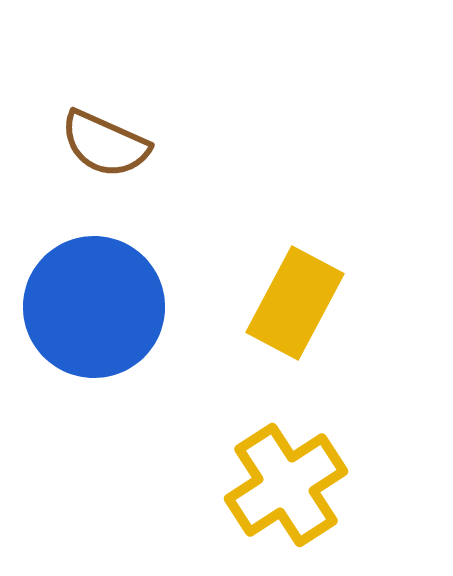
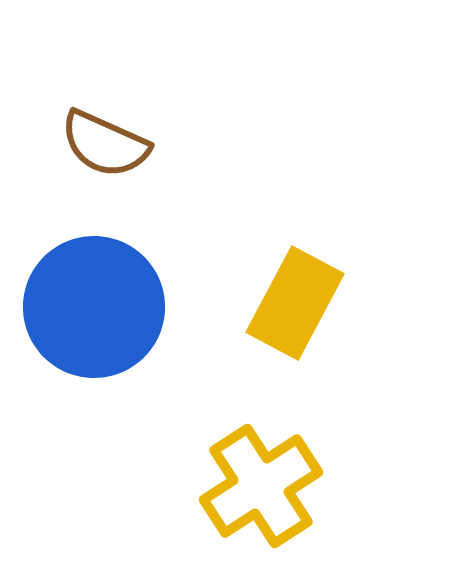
yellow cross: moved 25 px left, 1 px down
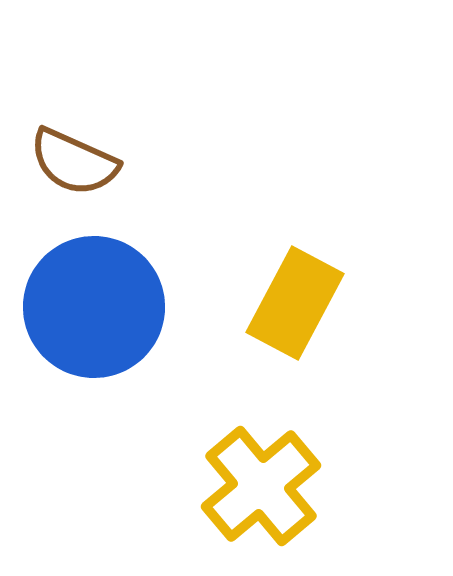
brown semicircle: moved 31 px left, 18 px down
yellow cross: rotated 7 degrees counterclockwise
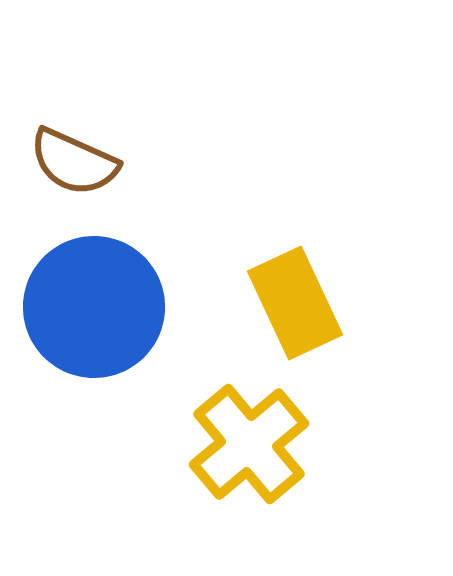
yellow rectangle: rotated 53 degrees counterclockwise
yellow cross: moved 12 px left, 42 px up
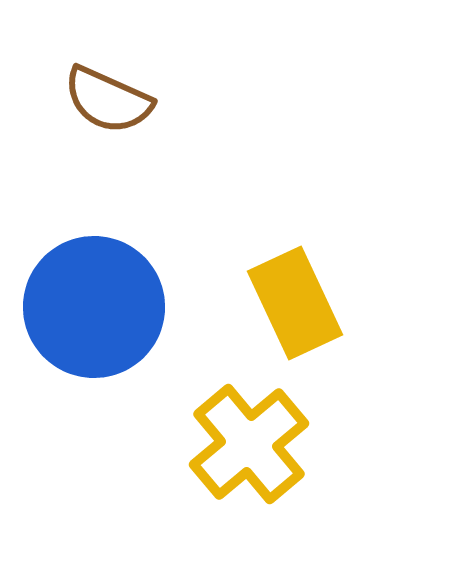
brown semicircle: moved 34 px right, 62 px up
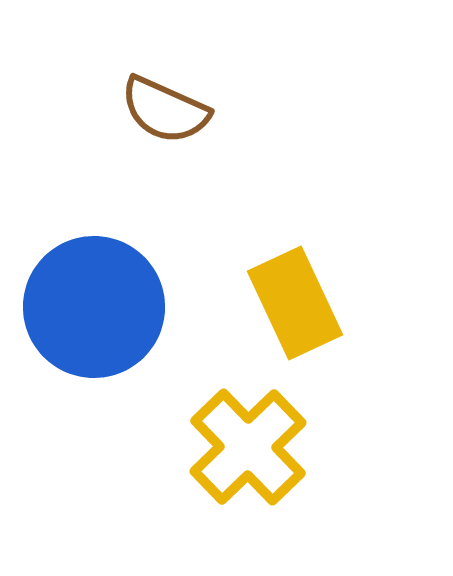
brown semicircle: moved 57 px right, 10 px down
yellow cross: moved 1 px left, 3 px down; rotated 4 degrees counterclockwise
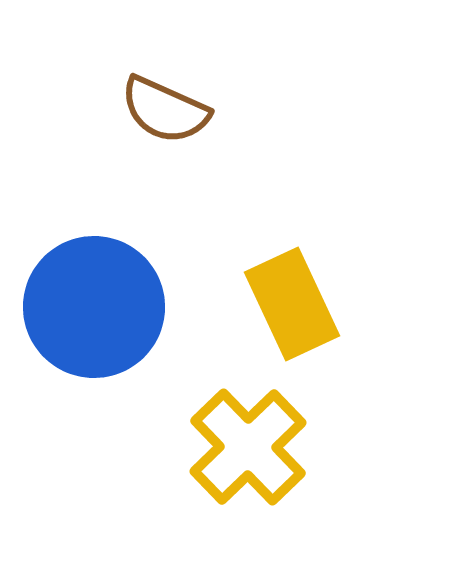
yellow rectangle: moved 3 px left, 1 px down
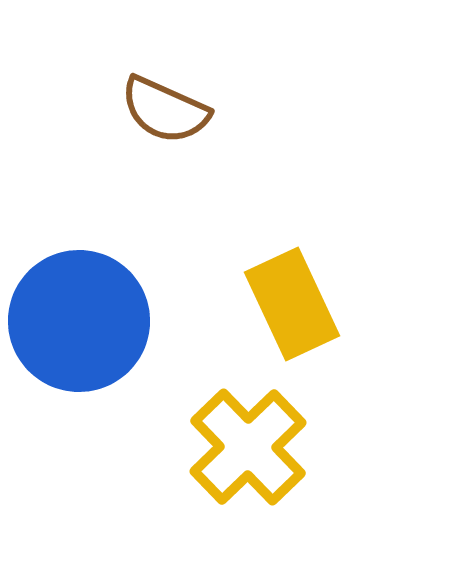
blue circle: moved 15 px left, 14 px down
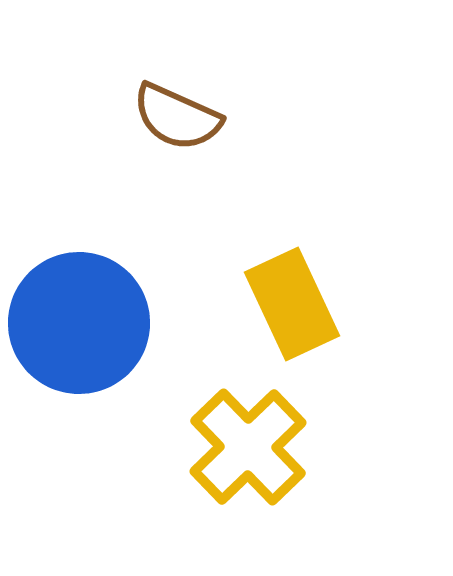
brown semicircle: moved 12 px right, 7 px down
blue circle: moved 2 px down
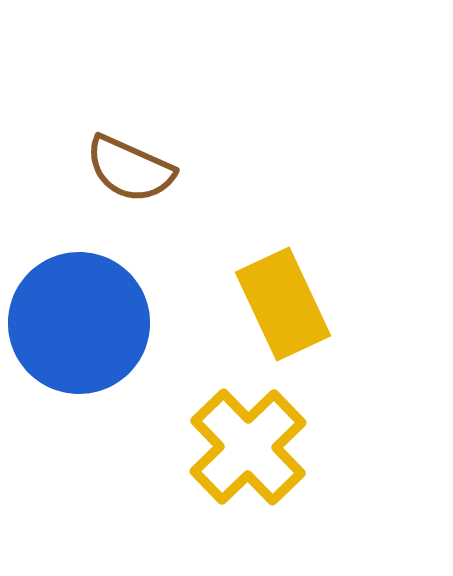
brown semicircle: moved 47 px left, 52 px down
yellow rectangle: moved 9 px left
